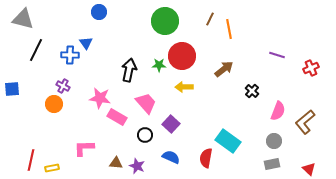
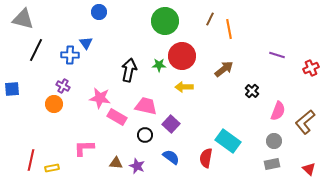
pink trapezoid: moved 3 px down; rotated 35 degrees counterclockwise
blue semicircle: rotated 12 degrees clockwise
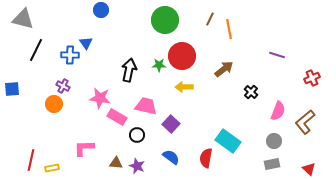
blue circle: moved 2 px right, 2 px up
green circle: moved 1 px up
red cross: moved 1 px right, 10 px down
black cross: moved 1 px left, 1 px down
black circle: moved 8 px left
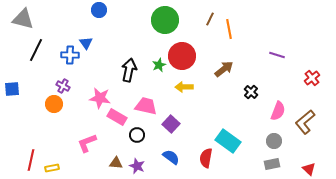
blue circle: moved 2 px left
green star: rotated 24 degrees counterclockwise
red cross: rotated 14 degrees counterclockwise
pink L-shape: moved 3 px right, 5 px up; rotated 20 degrees counterclockwise
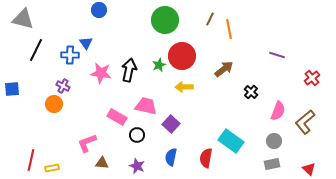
pink star: moved 1 px right, 25 px up
cyan rectangle: moved 3 px right
blue semicircle: rotated 114 degrees counterclockwise
brown triangle: moved 14 px left
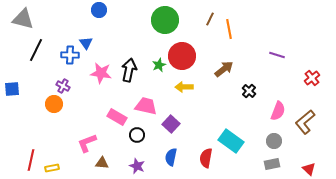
black cross: moved 2 px left, 1 px up
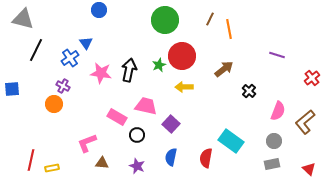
blue cross: moved 3 px down; rotated 36 degrees counterclockwise
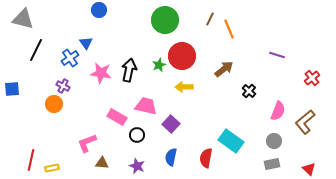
orange line: rotated 12 degrees counterclockwise
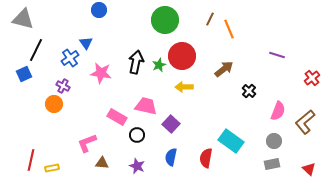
black arrow: moved 7 px right, 8 px up
blue square: moved 12 px right, 15 px up; rotated 21 degrees counterclockwise
